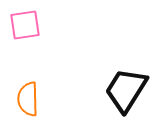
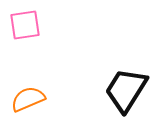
orange semicircle: rotated 68 degrees clockwise
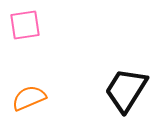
orange semicircle: moved 1 px right, 1 px up
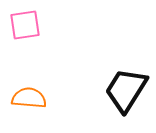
orange semicircle: rotated 28 degrees clockwise
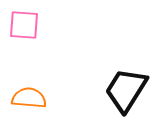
pink square: moved 1 px left; rotated 12 degrees clockwise
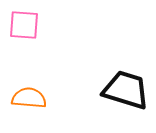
black trapezoid: rotated 75 degrees clockwise
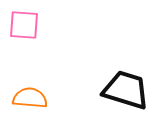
orange semicircle: moved 1 px right
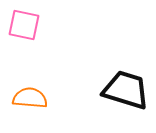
pink square: rotated 8 degrees clockwise
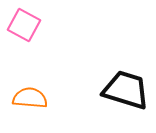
pink square: rotated 16 degrees clockwise
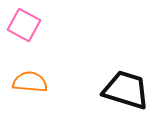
orange semicircle: moved 16 px up
